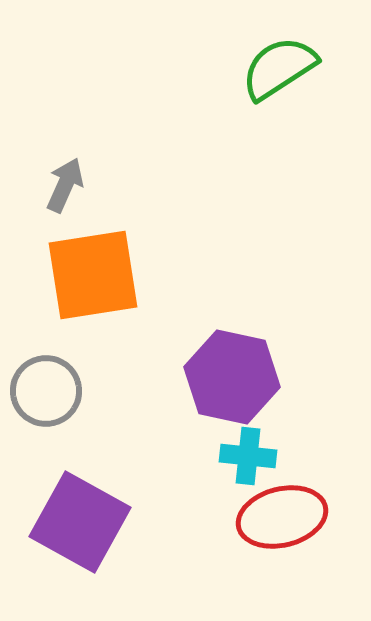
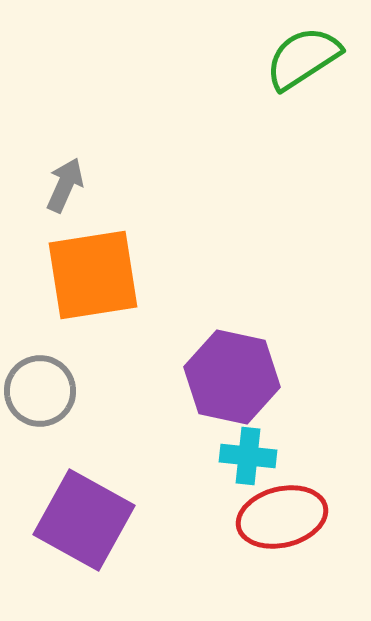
green semicircle: moved 24 px right, 10 px up
gray circle: moved 6 px left
purple square: moved 4 px right, 2 px up
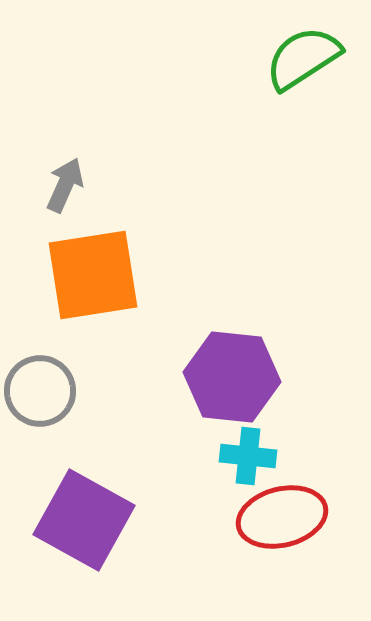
purple hexagon: rotated 6 degrees counterclockwise
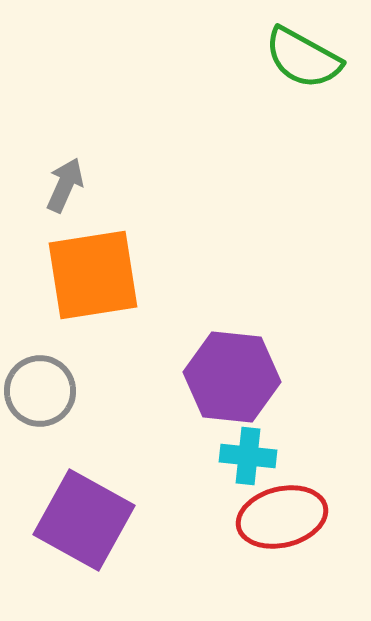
green semicircle: rotated 118 degrees counterclockwise
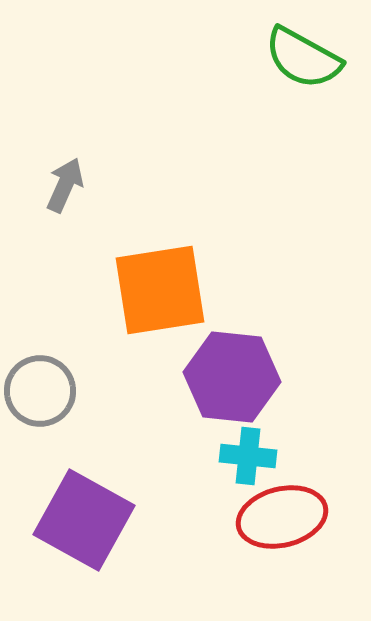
orange square: moved 67 px right, 15 px down
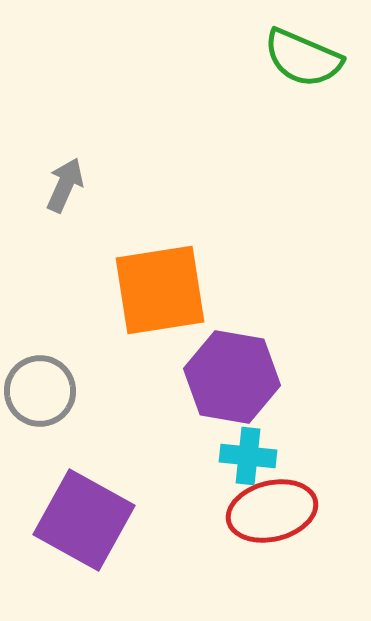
green semicircle: rotated 6 degrees counterclockwise
purple hexagon: rotated 4 degrees clockwise
red ellipse: moved 10 px left, 6 px up
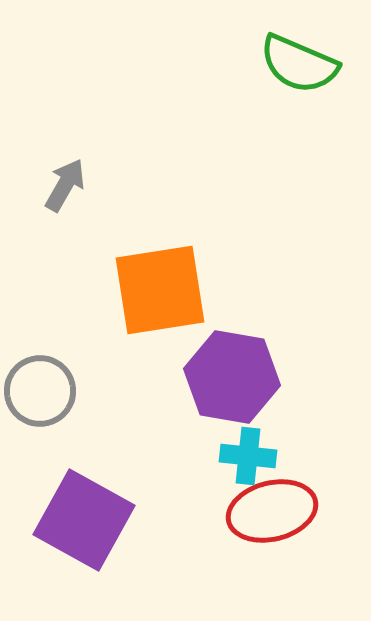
green semicircle: moved 4 px left, 6 px down
gray arrow: rotated 6 degrees clockwise
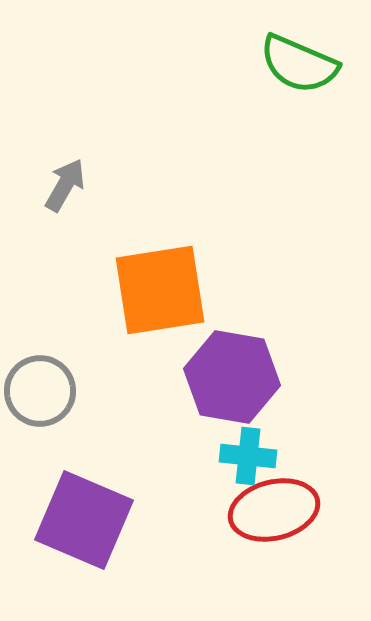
red ellipse: moved 2 px right, 1 px up
purple square: rotated 6 degrees counterclockwise
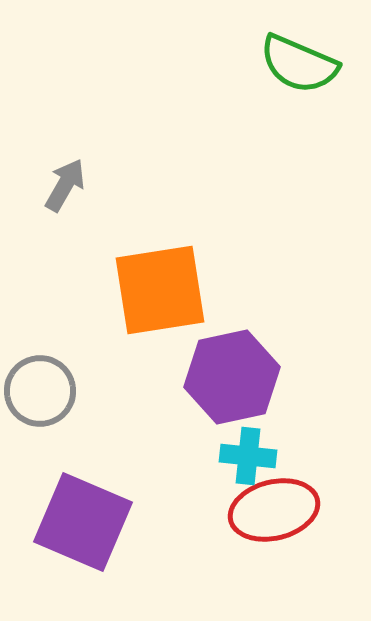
purple hexagon: rotated 22 degrees counterclockwise
purple square: moved 1 px left, 2 px down
